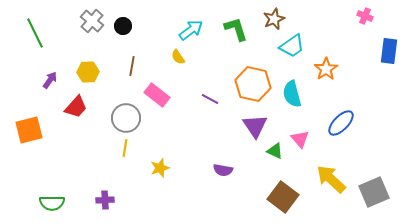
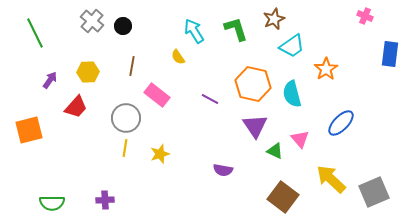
cyan arrow: moved 3 px right, 1 px down; rotated 85 degrees counterclockwise
blue rectangle: moved 1 px right, 3 px down
yellow star: moved 14 px up
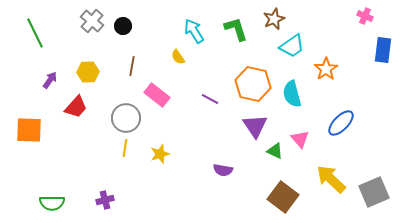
blue rectangle: moved 7 px left, 4 px up
orange square: rotated 16 degrees clockwise
purple cross: rotated 12 degrees counterclockwise
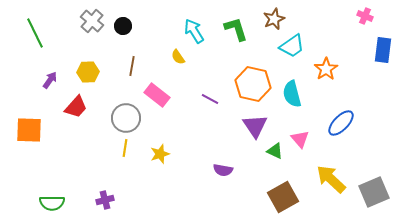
brown square: rotated 24 degrees clockwise
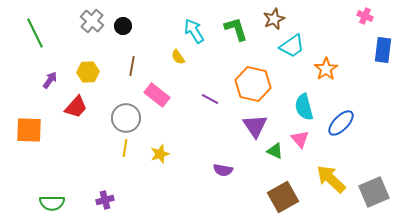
cyan semicircle: moved 12 px right, 13 px down
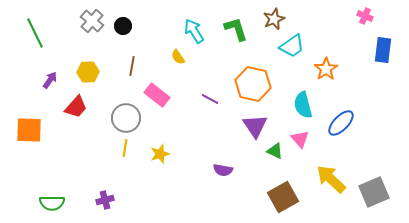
cyan semicircle: moved 1 px left, 2 px up
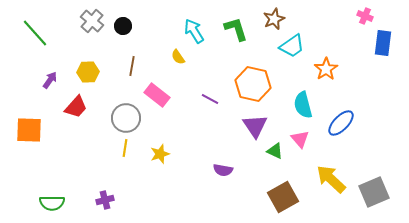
green line: rotated 16 degrees counterclockwise
blue rectangle: moved 7 px up
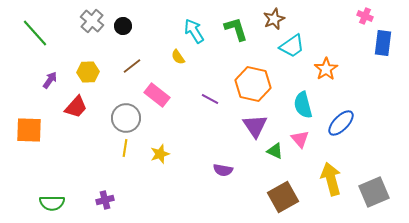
brown line: rotated 42 degrees clockwise
yellow arrow: rotated 32 degrees clockwise
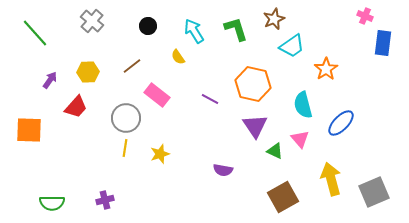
black circle: moved 25 px right
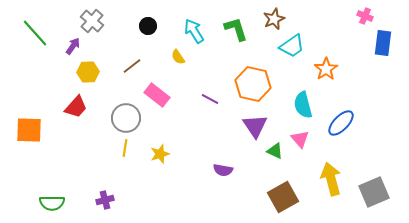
purple arrow: moved 23 px right, 34 px up
